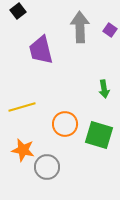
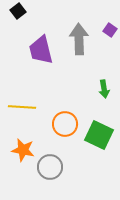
gray arrow: moved 1 px left, 12 px down
yellow line: rotated 20 degrees clockwise
green square: rotated 8 degrees clockwise
gray circle: moved 3 px right
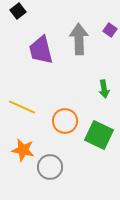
yellow line: rotated 20 degrees clockwise
orange circle: moved 3 px up
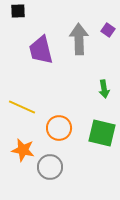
black square: rotated 35 degrees clockwise
purple square: moved 2 px left
orange circle: moved 6 px left, 7 px down
green square: moved 3 px right, 2 px up; rotated 12 degrees counterclockwise
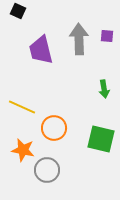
black square: rotated 28 degrees clockwise
purple square: moved 1 px left, 6 px down; rotated 32 degrees counterclockwise
orange circle: moved 5 px left
green square: moved 1 px left, 6 px down
gray circle: moved 3 px left, 3 px down
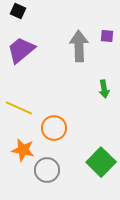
gray arrow: moved 7 px down
purple trapezoid: moved 20 px left; rotated 64 degrees clockwise
yellow line: moved 3 px left, 1 px down
green square: moved 23 px down; rotated 32 degrees clockwise
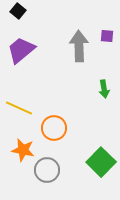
black square: rotated 14 degrees clockwise
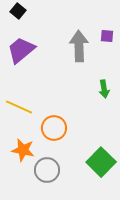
yellow line: moved 1 px up
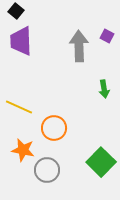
black square: moved 2 px left
purple square: rotated 24 degrees clockwise
purple trapezoid: moved 9 px up; rotated 52 degrees counterclockwise
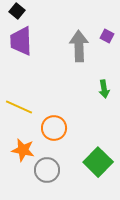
black square: moved 1 px right
green square: moved 3 px left
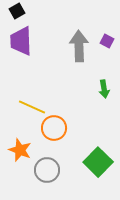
black square: rotated 21 degrees clockwise
purple square: moved 5 px down
yellow line: moved 13 px right
orange star: moved 3 px left; rotated 10 degrees clockwise
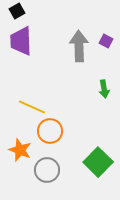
purple square: moved 1 px left
orange circle: moved 4 px left, 3 px down
